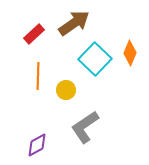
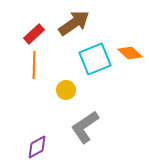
orange diamond: rotated 70 degrees counterclockwise
cyan square: rotated 24 degrees clockwise
orange line: moved 4 px left, 11 px up
purple diamond: moved 2 px down
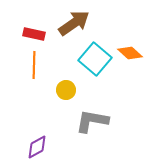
red rectangle: rotated 55 degrees clockwise
cyan square: rotated 28 degrees counterclockwise
gray L-shape: moved 7 px right, 6 px up; rotated 44 degrees clockwise
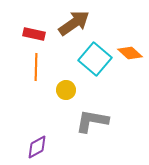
orange line: moved 2 px right, 2 px down
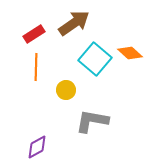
red rectangle: rotated 45 degrees counterclockwise
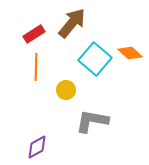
brown arrow: moved 2 px left; rotated 16 degrees counterclockwise
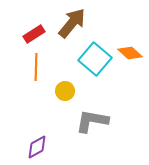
yellow circle: moved 1 px left, 1 px down
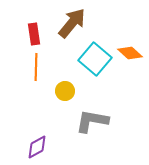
red rectangle: rotated 65 degrees counterclockwise
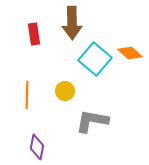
brown arrow: rotated 140 degrees clockwise
orange line: moved 9 px left, 28 px down
purple diamond: rotated 50 degrees counterclockwise
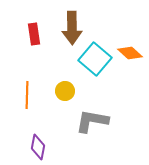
brown arrow: moved 5 px down
purple diamond: moved 1 px right
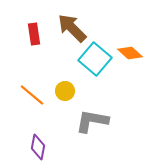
brown arrow: rotated 136 degrees clockwise
orange line: moved 5 px right; rotated 52 degrees counterclockwise
